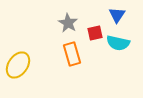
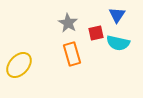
red square: moved 1 px right
yellow ellipse: moved 1 px right; rotated 8 degrees clockwise
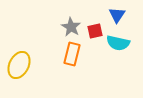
gray star: moved 3 px right, 4 px down
red square: moved 1 px left, 2 px up
orange rectangle: rotated 30 degrees clockwise
yellow ellipse: rotated 16 degrees counterclockwise
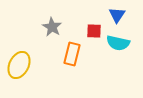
gray star: moved 19 px left
red square: moved 1 px left; rotated 14 degrees clockwise
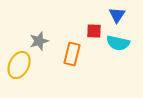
gray star: moved 13 px left, 14 px down; rotated 24 degrees clockwise
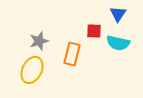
blue triangle: moved 1 px right, 1 px up
yellow ellipse: moved 13 px right, 5 px down
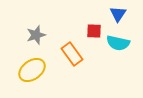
gray star: moved 3 px left, 6 px up
orange rectangle: rotated 50 degrees counterclockwise
yellow ellipse: rotated 28 degrees clockwise
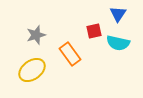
red square: rotated 14 degrees counterclockwise
orange rectangle: moved 2 px left
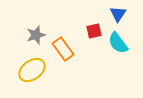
cyan semicircle: rotated 40 degrees clockwise
orange rectangle: moved 7 px left, 5 px up
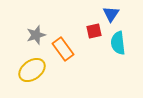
blue triangle: moved 7 px left
cyan semicircle: rotated 30 degrees clockwise
